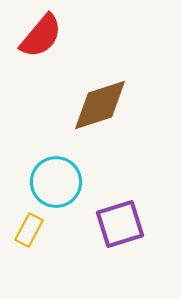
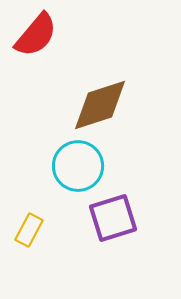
red semicircle: moved 5 px left, 1 px up
cyan circle: moved 22 px right, 16 px up
purple square: moved 7 px left, 6 px up
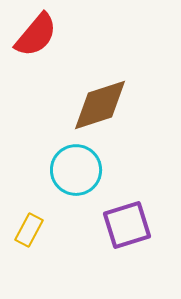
cyan circle: moved 2 px left, 4 px down
purple square: moved 14 px right, 7 px down
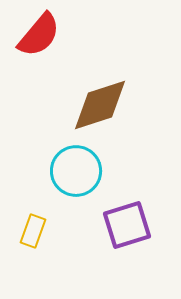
red semicircle: moved 3 px right
cyan circle: moved 1 px down
yellow rectangle: moved 4 px right, 1 px down; rotated 8 degrees counterclockwise
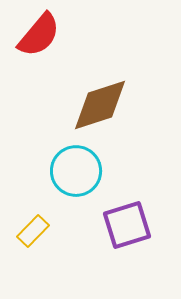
yellow rectangle: rotated 24 degrees clockwise
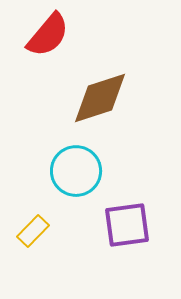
red semicircle: moved 9 px right
brown diamond: moved 7 px up
purple square: rotated 9 degrees clockwise
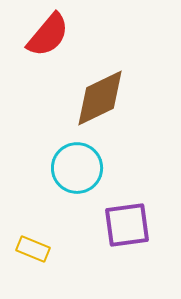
brown diamond: rotated 8 degrees counterclockwise
cyan circle: moved 1 px right, 3 px up
yellow rectangle: moved 18 px down; rotated 68 degrees clockwise
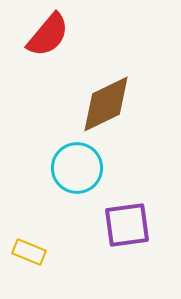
brown diamond: moved 6 px right, 6 px down
yellow rectangle: moved 4 px left, 3 px down
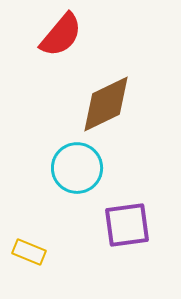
red semicircle: moved 13 px right
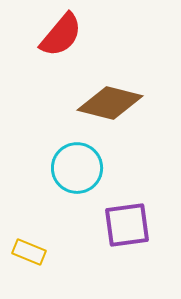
brown diamond: moved 4 px right, 1 px up; rotated 40 degrees clockwise
